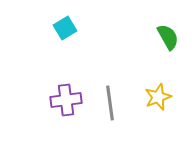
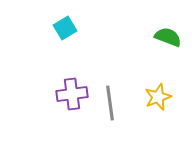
green semicircle: rotated 40 degrees counterclockwise
purple cross: moved 6 px right, 6 px up
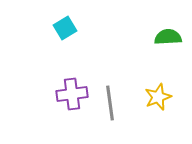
green semicircle: rotated 24 degrees counterclockwise
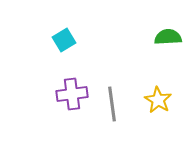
cyan square: moved 1 px left, 12 px down
yellow star: moved 3 px down; rotated 20 degrees counterclockwise
gray line: moved 2 px right, 1 px down
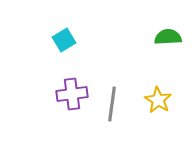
gray line: rotated 16 degrees clockwise
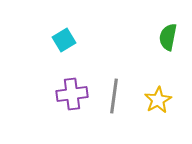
green semicircle: rotated 76 degrees counterclockwise
yellow star: rotated 12 degrees clockwise
gray line: moved 2 px right, 8 px up
